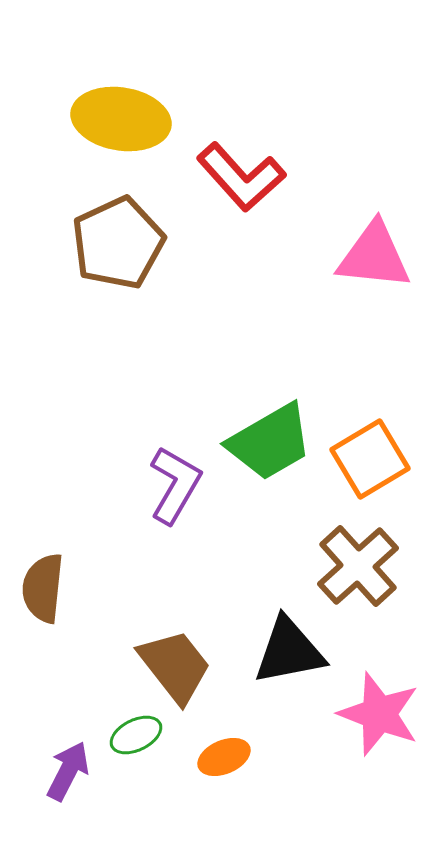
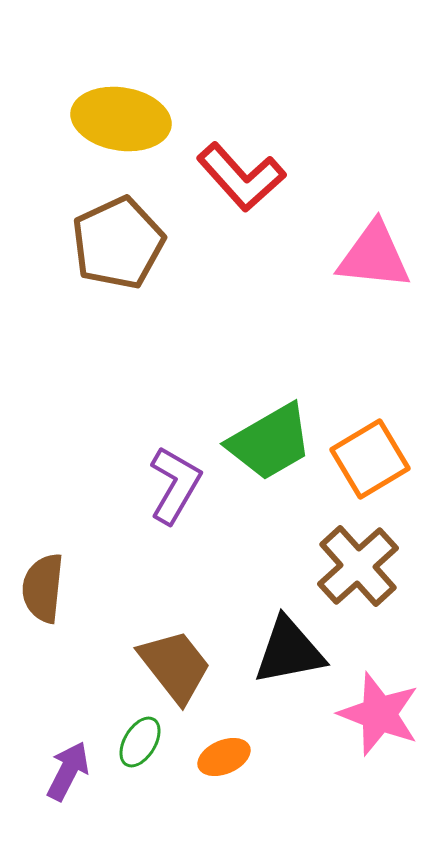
green ellipse: moved 4 px right, 7 px down; rotated 33 degrees counterclockwise
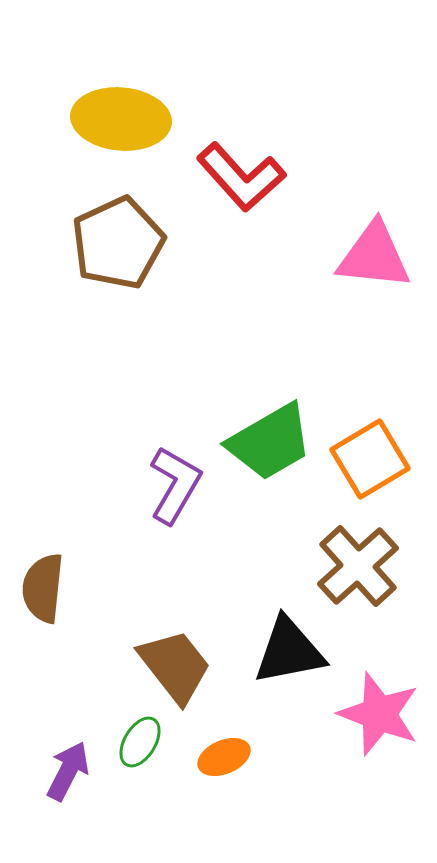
yellow ellipse: rotated 4 degrees counterclockwise
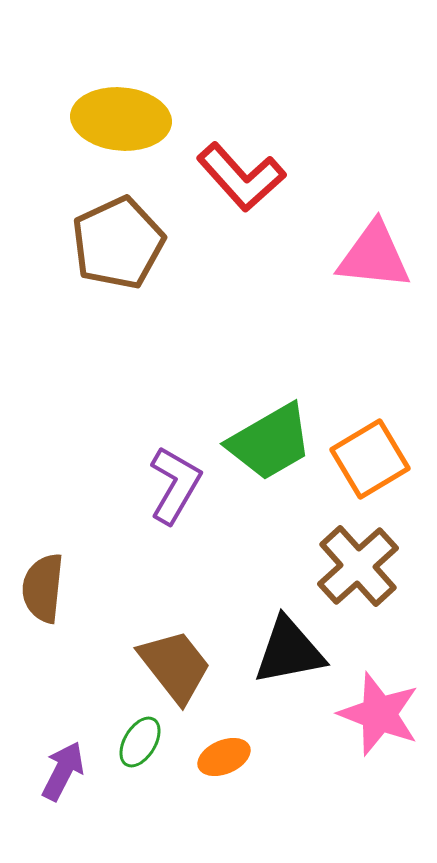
purple arrow: moved 5 px left
